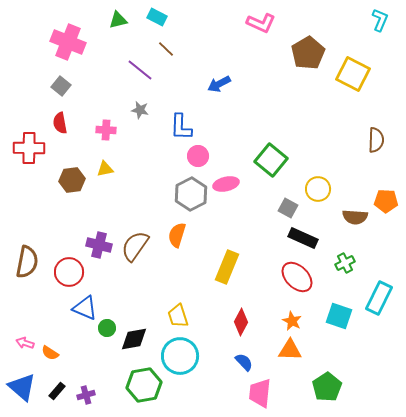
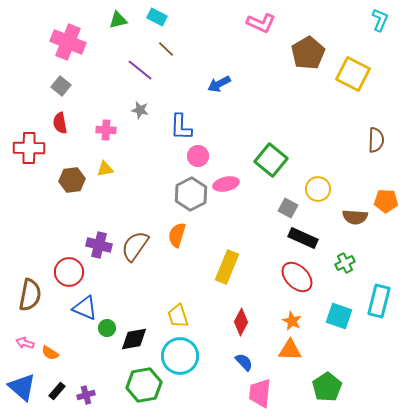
brown semicircle at (27, 262): moved 3 px right, 33 px down
cyan rectangle at (379, 298): moved 3 px down; rotated 12 degrees counterclockwise
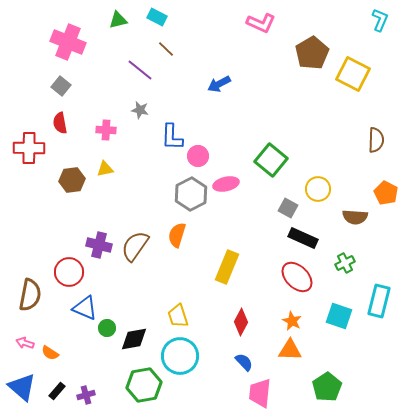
brown pentagon at (308, 53): moved 4 px right
blue L-shape at (181, 127): moved 9 px left, 10 px down
orange pentagon at (386, 201): moved 8 px up; rotated 25 degrees clockwise
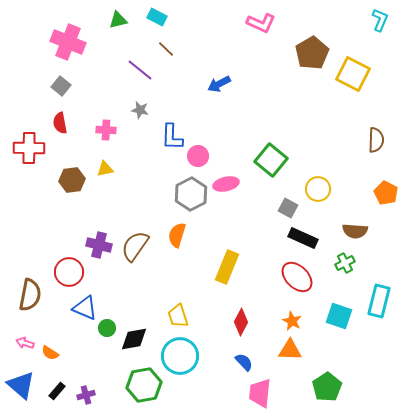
brown semicircle at (355, 217): moved 14 px down
blue triangle at (22, 387): moved 1 px left, 2 px up
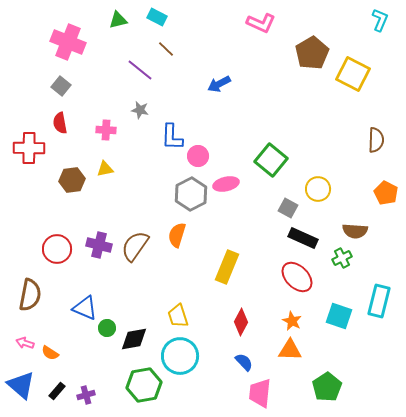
green cross at (345, 263): moved 3 px left, 5 px up
red circle at (69, 272): moved 12 px left, 23 px up
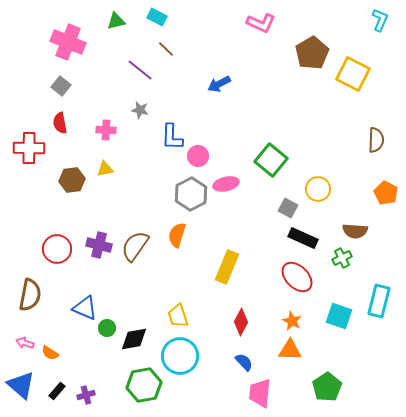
green triangle at (118, 20): moved 2 px left, 1 px down
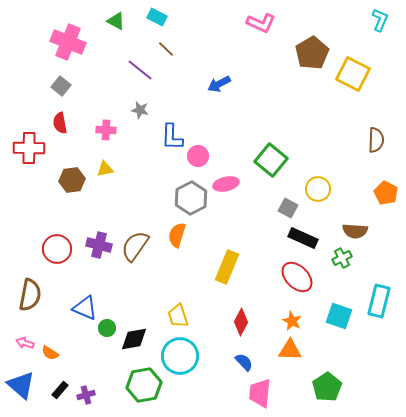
green triangle at (116, 21): rotated 42 degrees clockwise
gray hexagon at (191, 194): moved 4 px down
black rectangle at (57, 391): moved 3 px right, 1 px up
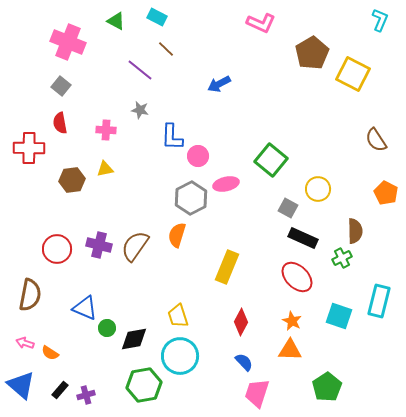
brown semicircle at (376, 140): rotated 145 degrees clockwise
brown semicircle at (355, 231): rotated 95 degrees counterclockwise
pink trapezoid at (260, 393): moved 3 px left; rotated 12 degrees clockwise
